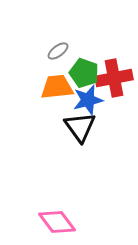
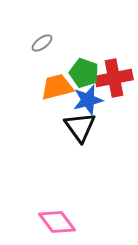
gray ellipse: moved 16 px left, 8 px up
orange trapezoid: rotated 8 degrees counterclockwise
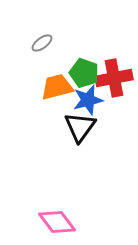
black triangle: rotated 12 degrees clockwise
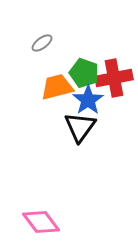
blue star: rotated 20 degrees counterclockwise
pink diamond: moved 16 px left
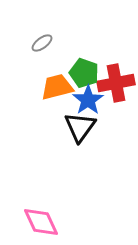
red cross: moved 2 px right, 5 px down
pink diamond: rotated 12 degrees clockwise
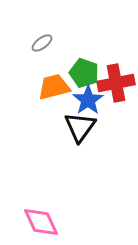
orange trapezoid: moved 3 px left
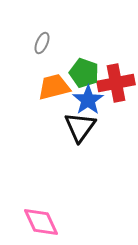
gray ellipse: rotated 30 degrees counterclockwise
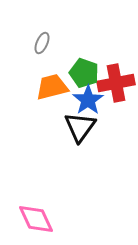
orange trapezoid: moved 2 px left
pink diamond: moved 5 px left, 3 px up
